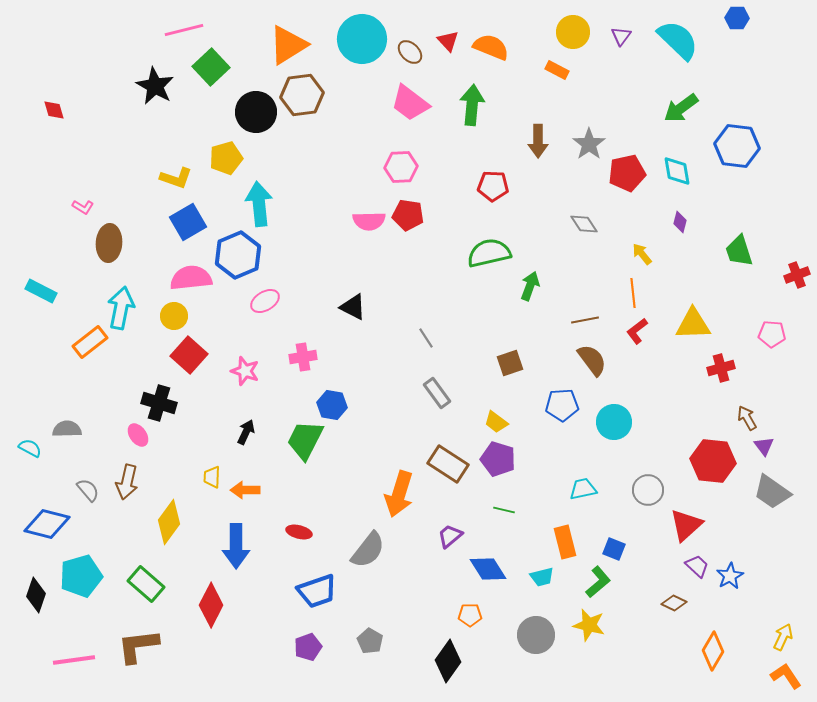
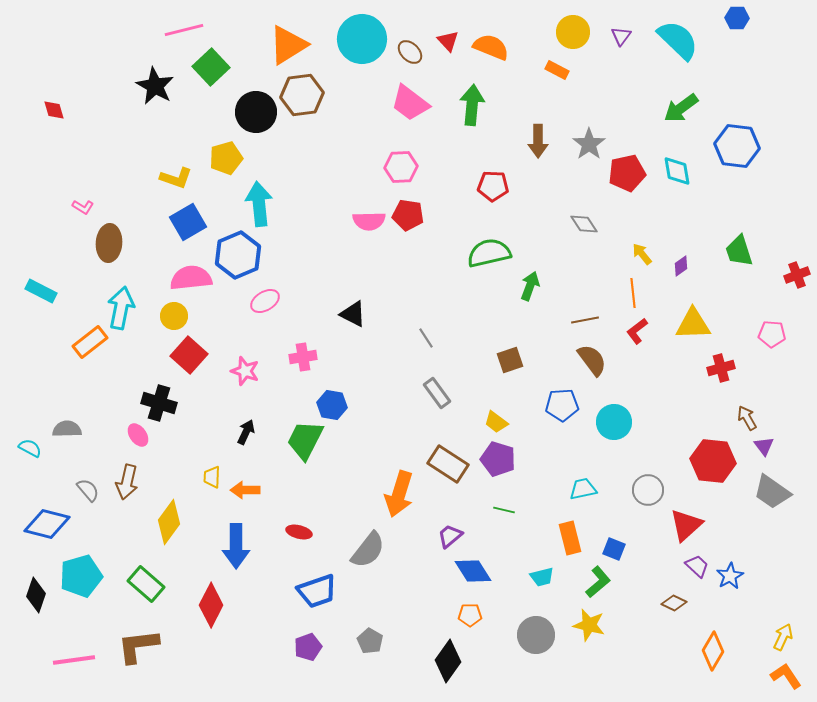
purple diamond at (680, 222): moved 1 px right, 44 px down; rotated 40 degrees clockwise
black triangle at (353, 307): moved 7 px down
brown square at (510, 363): moved 3 px up
orange rectangle at (565, 542): moved 5 px right, 4 px up
blue diamond at (488, 569): moved 15 px left, 2 px down
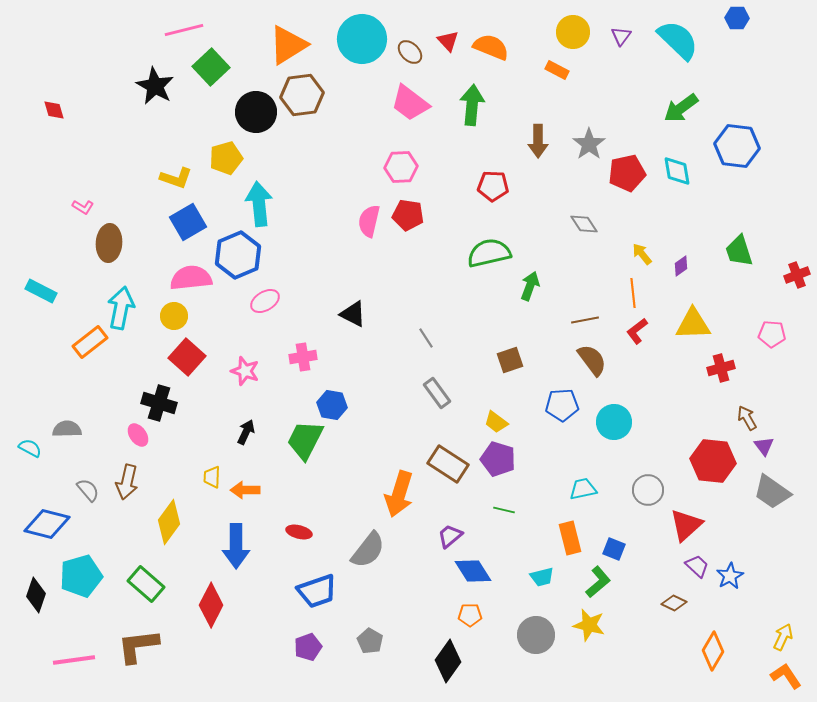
pink semicircle at (369, 221): rotated 104 degrees clockwise
red square at (189, 355): moved 2 px left, 2 px down
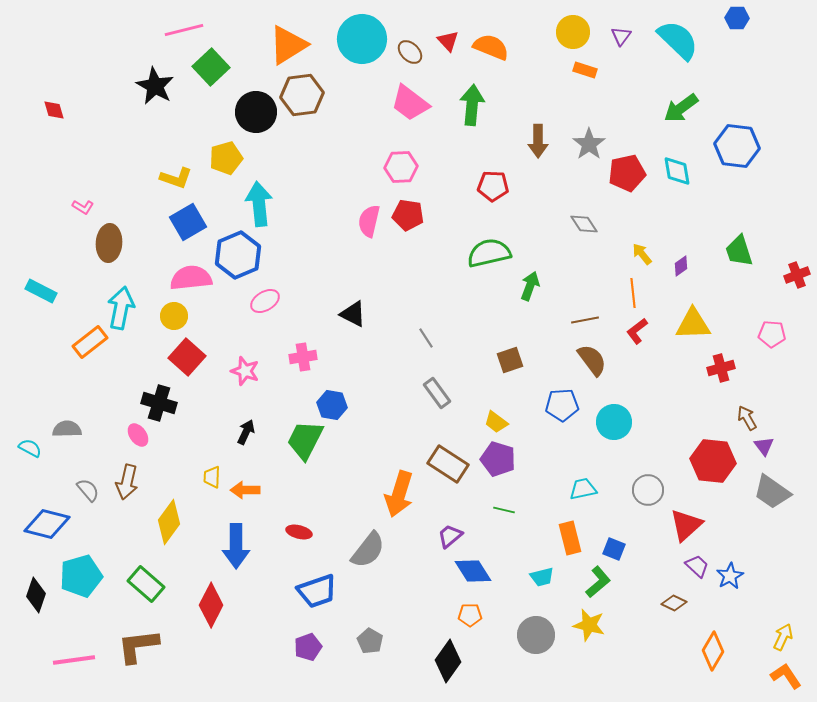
orange rectangle at (557, 70): moved 28 px right; rotated 10 degrees counterclockwise
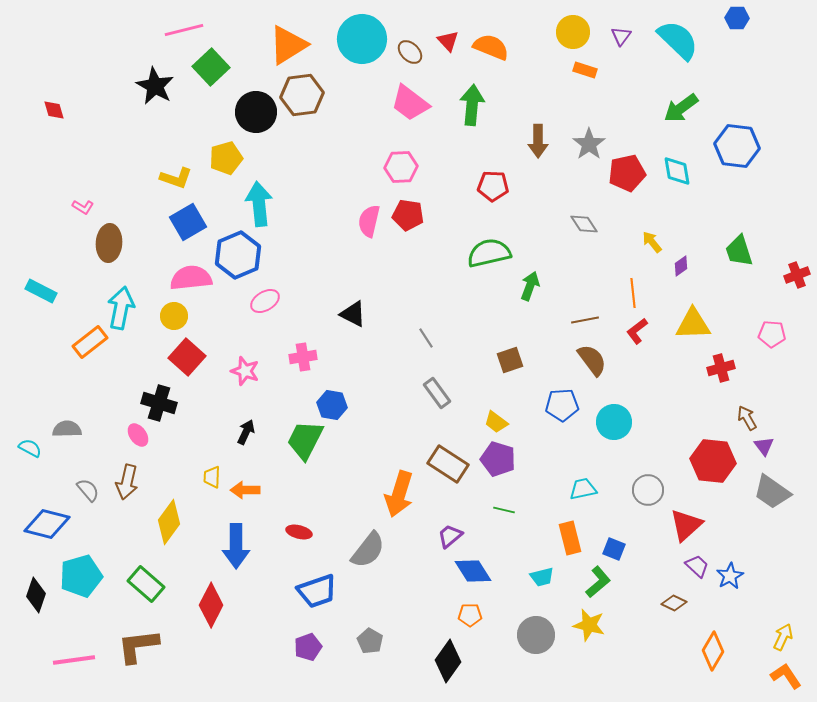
yellow arrow at (642, 254): moved 10 px right, 12 px up
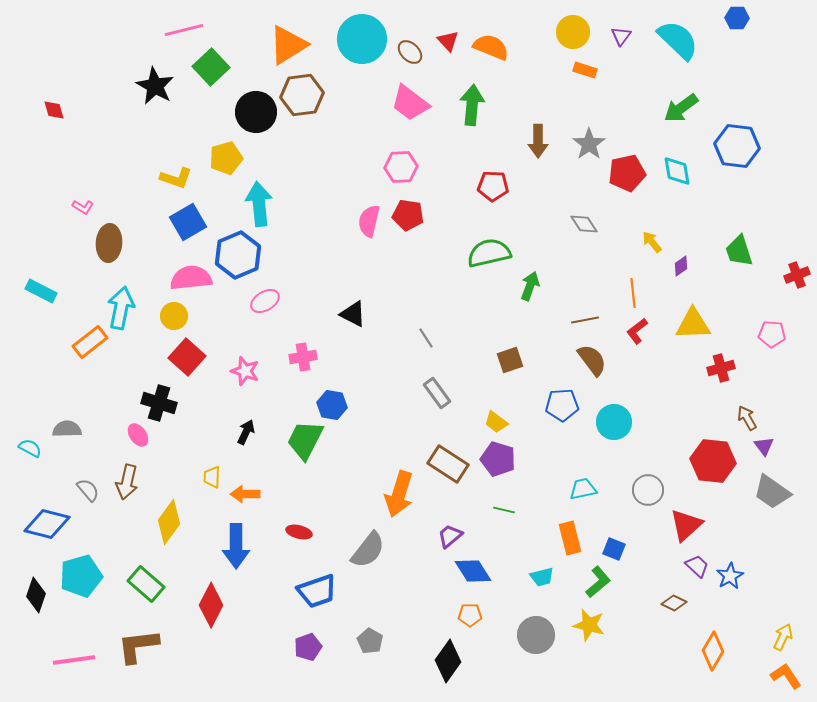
orange arrow at (245, 490): moved 4 px down
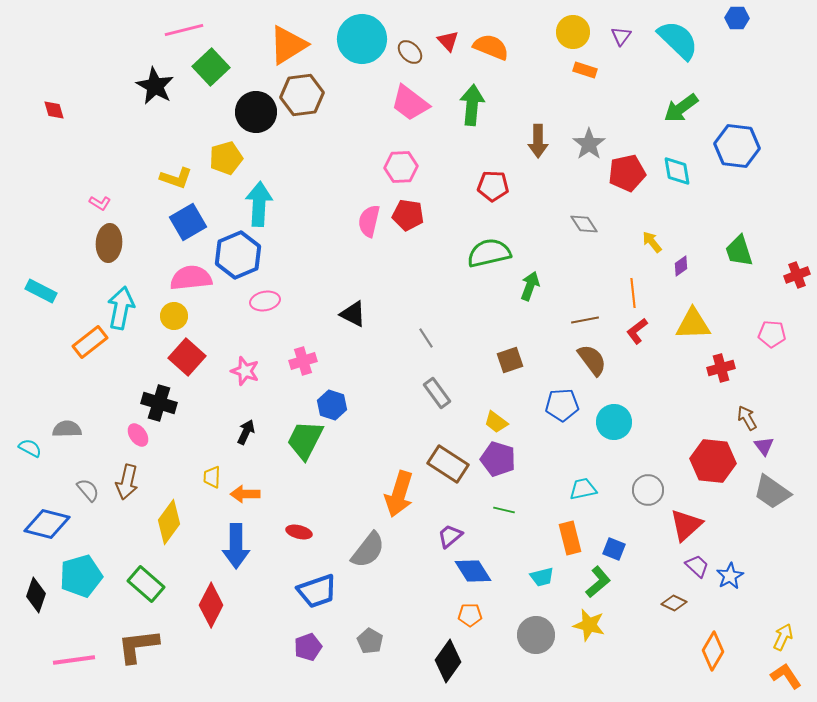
cyan arrow at (259, 204): rotated 9 degrees clockwise
pink L-shape at (83, 207): moved 17 px right, 4 px up
pink ellipse at (265, 301): rotated 20 degrees clockwise
pink cross at (303, 357): moved 4 px down; rotated 8 degrees counterclockwise
blue hexagon at (332, 405): rotated 8 degrees clockwise
